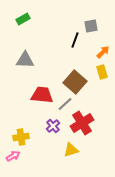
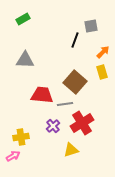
gray line: rotated 35 degrees clockwise
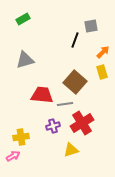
gray triangle: rotated 18 degrees counterclockwise
purple cross: rotated 24 degrees clockwise
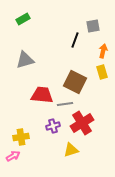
gray square: moved 2 px right
orange arrow: moved 1 px up; rotated 32 degrees counterclockwise
brown square: rotated 15 degrees counterclockwise
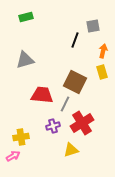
green rectangle: moved 3 px right, 2 px up; rotated 16 degrees clockwise
gray line: rotated 56 degrees counterclockwise
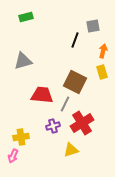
gray triangle: moved 2 px left, 1 px down
pink arrow: rotated 144 degrees clockwise
